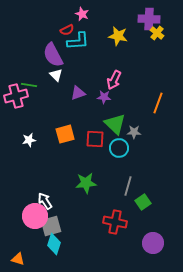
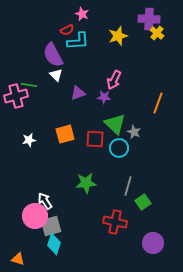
yellow star: rotated 30 degrees counterclockwise
gray star: rotated 24 degrees clockwise
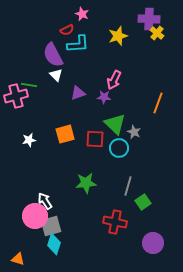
cyan L-shape: moved 3 px down
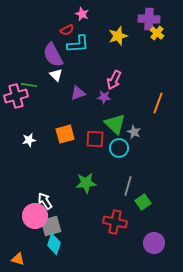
purple circle: moved 1 px right
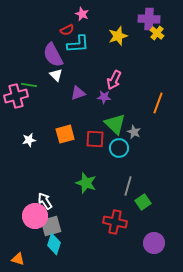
green star: rotated 25 degrees clockwise
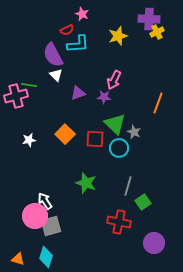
yellow cross: moved 1 px up; rotated 24 degrees clockwise
orange square: rotated 30 degrees counterclockwise
red cross: moved 4 px right
cyan diamond: moved 8 px left, 13 px down
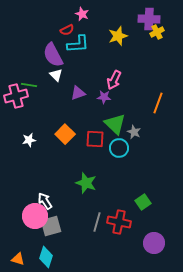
gray line: moved 31 px left, 36 px down
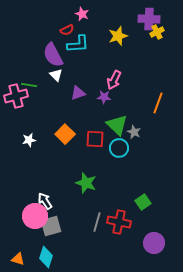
green triangle: moved 2 px right, 1 px down
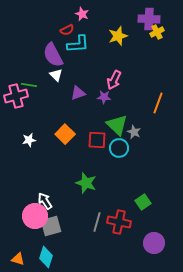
red square: moved 2 px right, 1 px down
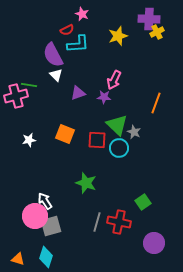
orange line: moved 2 px left
orange square: rotated 24 degrees counterclockwise
